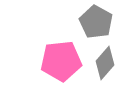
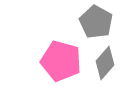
pink pentagon: rotated 21 degrees clockwise
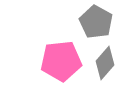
pink pentagon: rotated 21 degrees counterclockwise
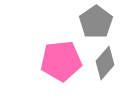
gray pentagon: rotated 8 degrees clockwise
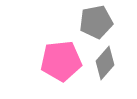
gray pentagon: rotated 24 degrees clockwise
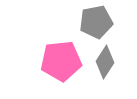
gray diamond: moved 1 px up; rotated 8 degrees counterclockwise
